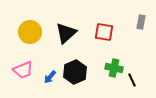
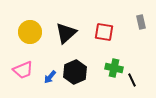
gray rectangle: rotated 24 degrees counterclockwise
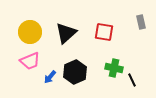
pink trapezoid: moved 7 px right, 9 px up
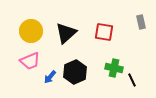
yellow circle: moved 1 px right, 1 px up
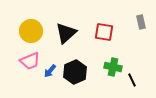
green cross: moved 1 px left, 1 px up
blue arrow: moved 6 px up
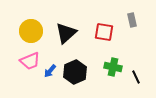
gray rectangle: moved 9 px left, 2 px up
black line: moved 4 px right, 3 px up
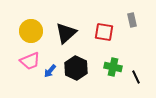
black hexagon: moved 1 px right, 4 px up; rotated 10 degrees counterclockwise
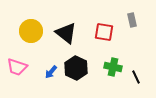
black triangle: rotated 40 degrees counterclockwise
pink trapezoid: moved 13 px left, 6 px down; rotated 40 degrees clockwise
blue arrow: moved 1 px right, 1 px down
